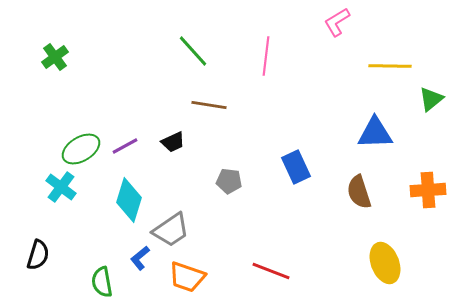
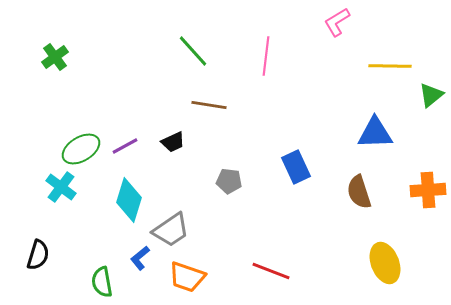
green triangle: moved 4 px up
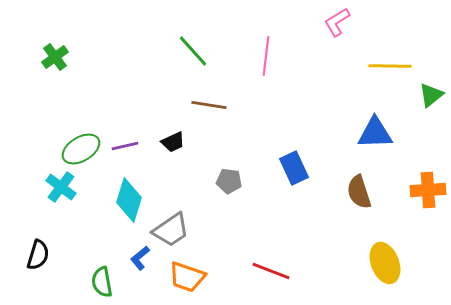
purple line: rotated 16 degrees clockwise
blue rectangle: moved 2 px left, 1 px down
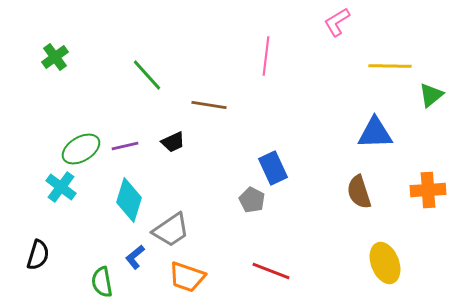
green line: moved 46 px left, 24 px down
blue rectangle: moved 21 px left
gray pentagon: moved 23 px right, 19 px down; rotated 20 degrees clockwise
blue L-shape: moved 5 px left, 1 px up
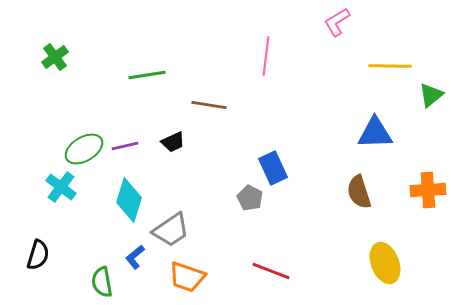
green line: rotated 57 degrees counterclockwise
green ellipse: moved 3 px right
gray pentagon: moved 2 px left, 2 px up
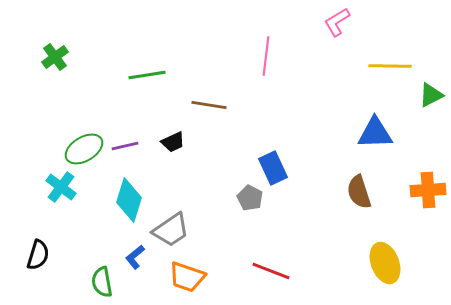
green triangle: rotated 12 degrees clockwise
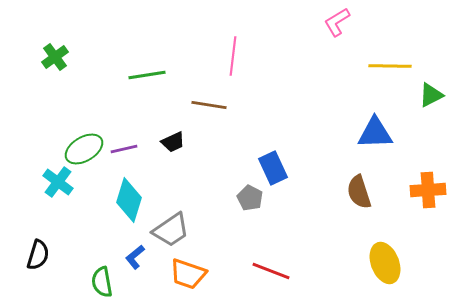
pink line: moved 33 px left
purple line: moved 1 px left, 3 px down
cyan cross: moved 3 px left, 5 px up
orange trapezoid: moved 1 px right, 3 px up
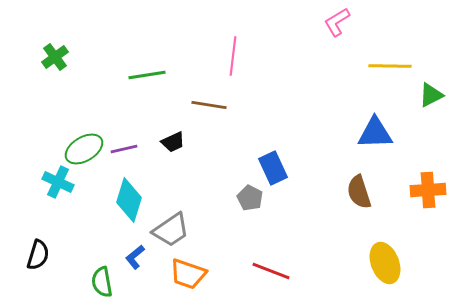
cyan cross: rotated 12 degrees counterclockwise
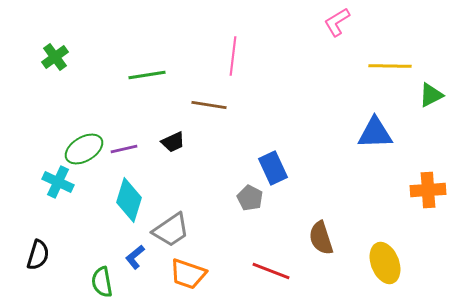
brown semicircle: moved 38 px left, 46 px down
